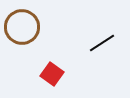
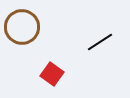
black line: moved 2 px left, 1 px up
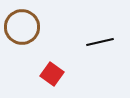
black line: rotated 20 degrees clockwise
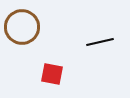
red square: rotated 25 degrees counterclockwise
